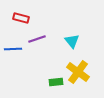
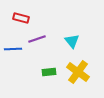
green rectangle: moved 7 px left, 10 px up
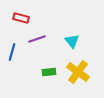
blue line: moved 1 px left, 3 px down; rotated 72 degrees counterclockwise
